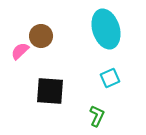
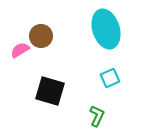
pink semicircle: moved 1 px up; rotated 12 degrees clockwise
black square: rotated 12 degrees clockwise
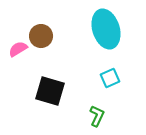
pink semicircle: moved 2 px left, 1 px up
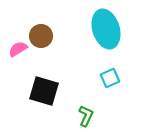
black square: moved 6 px left
green L-shape: moved 11 px left
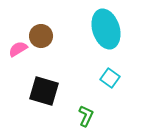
cyan square: rotated 30 degrees counterclockwise
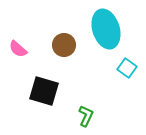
brown circle: moved 23 px right, 9 px down
pink semicircle: rotated 108 degrees counterclockwise
cyan square: moved 17 px right, 10 px up
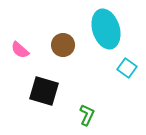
brown circle: moved 1 px left
pink semicircle: moved 2 px right, 1 px down
green L-shape: moved 1 px right, 1 px up
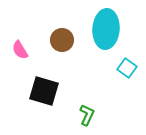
cyan ellipse: rotated 21 degrees clockwise
brown circle: moved 1 px left, 5 px up
pink semicircle: rotated 18 degrees clockwise
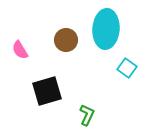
brown circle: moved 4 px right
black square: moved 3 px right; rotated 32 degrees counterclockwise
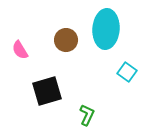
cyan square: moved 4 px down
